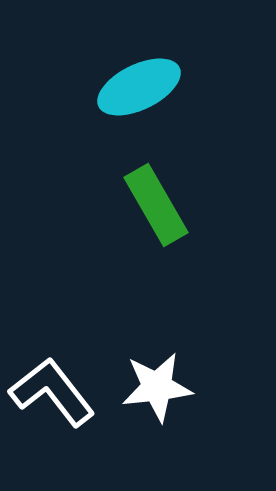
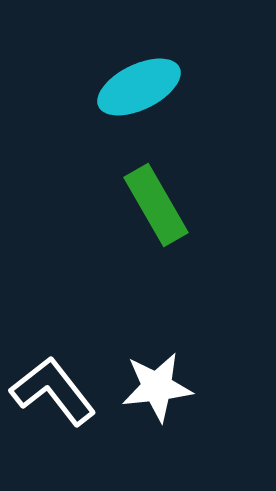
white L-shape: moved 1 px right, 1 px up
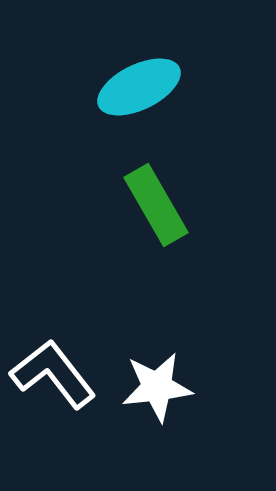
white L-shape: moved 17 px up
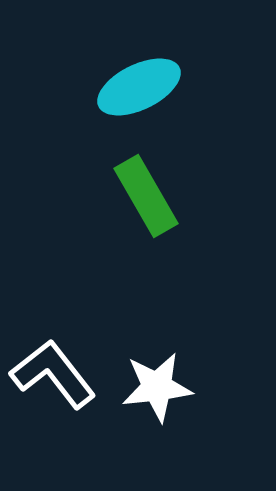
green rectangle: moved 10 px left, 9 px up
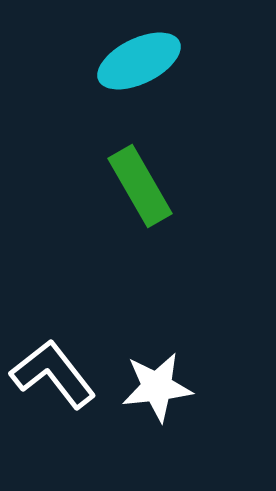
cyan ellipse: moved 26 px up
green rectangle: moved 6 px left, 10 px up
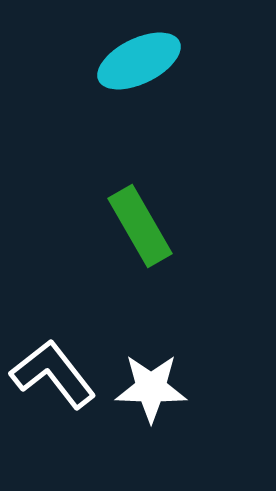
green rectangle: moved 40 px down
white star: moved 6 px left, 1 px down; rotated 8 degrees clockwise
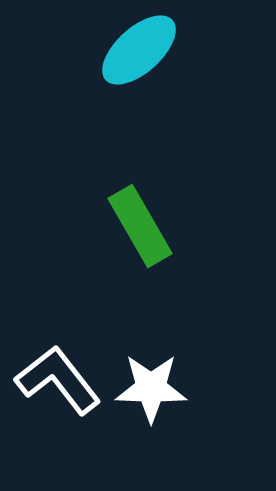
cyan ellipse: moved 11 px up; rotated 16 degrees counterclockwise
white L-shape: moved 5 px right, 6 px down
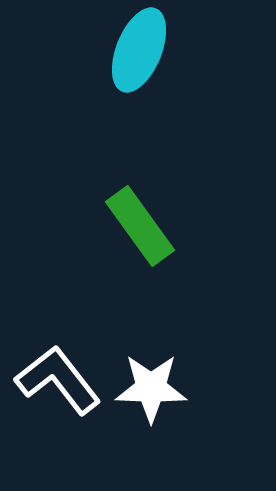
cyan ellipse: rotated 26 degrees counterclockwise
green rectangle: rotated 6 degrees counterclockwise
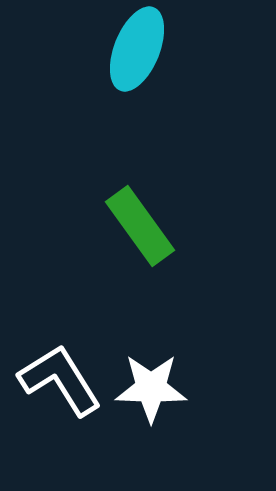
cyan ellipse: moved 2 px left, 1 px up
white L-shape: moved 2 px right; rotated 6 degrees clockwise
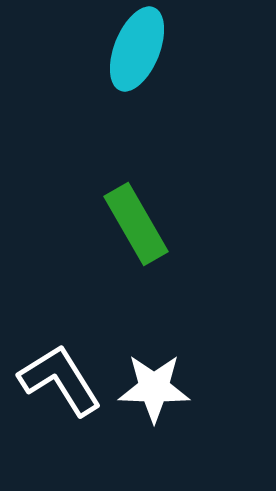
green rectangle: moved 4 px left, 2 px up; rotated 6 degrees clockwise
white star: moved 3 px right
